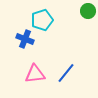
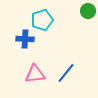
blue cross: rotated 18 degrees counterclockwise
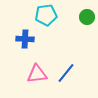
green circle: moved 1 px left, 6 px down
cyan pentagon: moved 4 px right, 5 px up; rotated 10 degrees clockwise
pink triangle: moved 2 px right
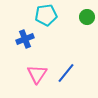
blue cross: rotated 24 degrees counterclockwise
pink triangle: rotated 50 degrees counterclockwise
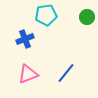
pink triangle: moved 9 px left; rotated 35 degrees clockwise
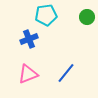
blue cross: moved 4 px right
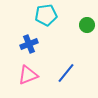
green circle: moved 8 px down
blue cross: moved 5 px down
pink triangle: moved 1 px down
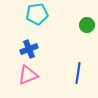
cyan pentagon: moved 9 px left, 1 px up
blue cross: moved 5 px down
blue line: moved 12 px right; rotated 30 degrees counterclockwise
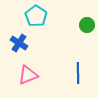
cyan pentagon: moved 1 px left, 2 px down; rotated 30 degrees counterclockwise
blue cross: moved 10 px left, 6 px up; rotated 36 degrees counterclockwise
blue line: rotated 10 degrees counterclockwise
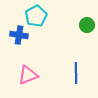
cyan pentagon: rotated 10 degrees clockwise
blue cross: moved 8 px up; rotated 24 degrees counterclockwise
blue line: moved 2 px left
